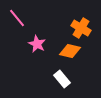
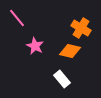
pink star: moved 2 px left, 2 px down
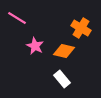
pink line: rotated 18 degrees counterclockwise
orange diamond: moved 6 px left
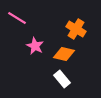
orange cross: moved 5 px left, 1 px down
orange diamond: moved 3 px down
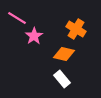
pink star: moved 1 px left, 10 px up; rotated 12 degrees clockwise
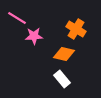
pink star: rotated 30 degrees clockwise
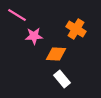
pink line: moved 3 px up
orange diamond: moved 8 px left; rotated 10 degrees counterclockwise
